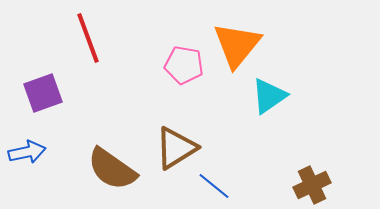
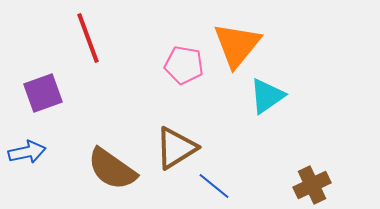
cyan triangle: moved 2 px left
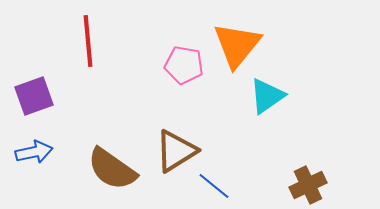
red line: moved 3 px down; rotated 15 degrees clockwise
purple square: moved 9 px left, 3 px down
brown triangle: moved 3 px down
blue arrow: moved 7 px right
brown cross: moved 4 px left
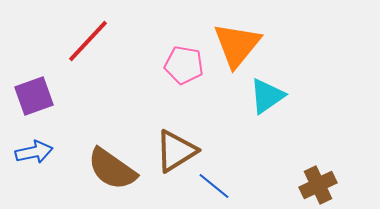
red line: rotated 48 degrees clockwise
brown cross: moved 10 px right
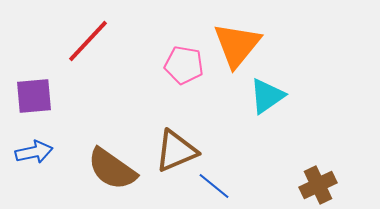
purple square: rotated 15 degrees clockwise
brown triangle: rotated 9 degrees clockwise
